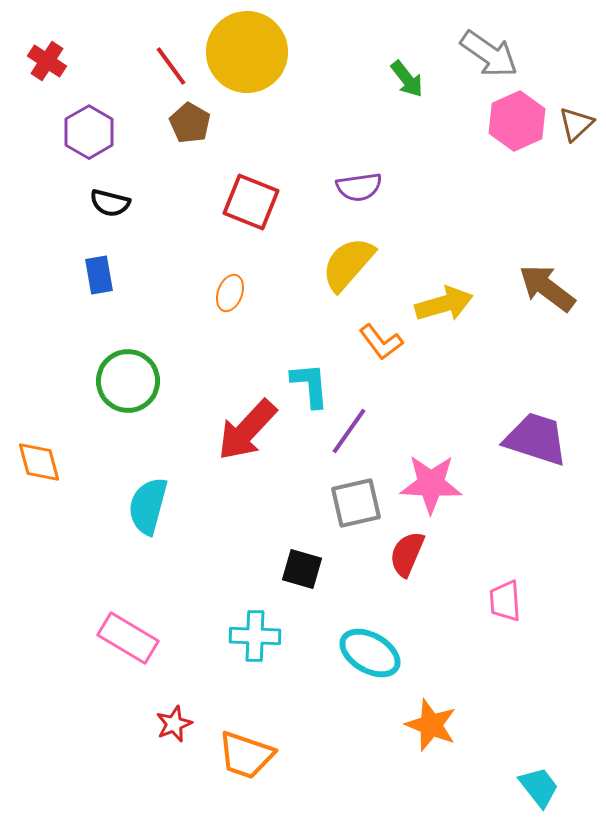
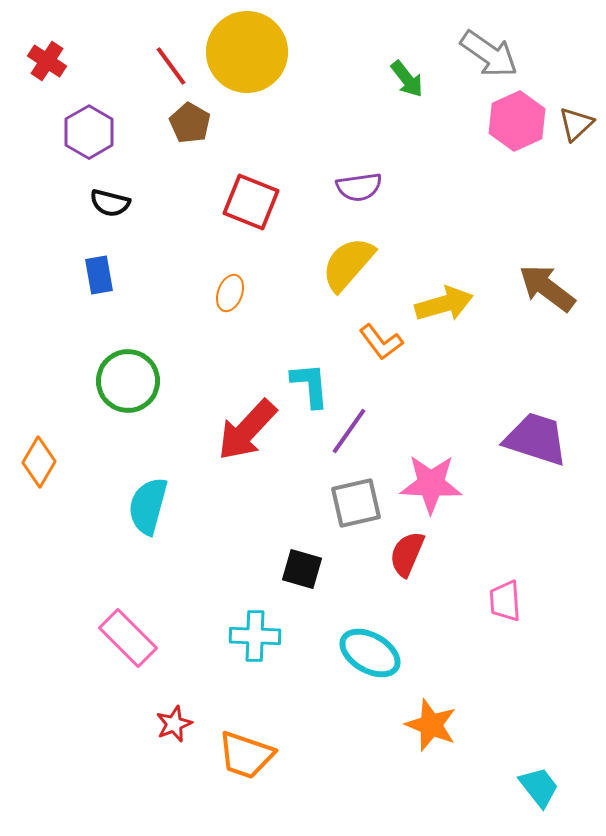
orange diamond: rotated 45 degrees clockwise
pink rectangle: rotated 14 degrees clockwise
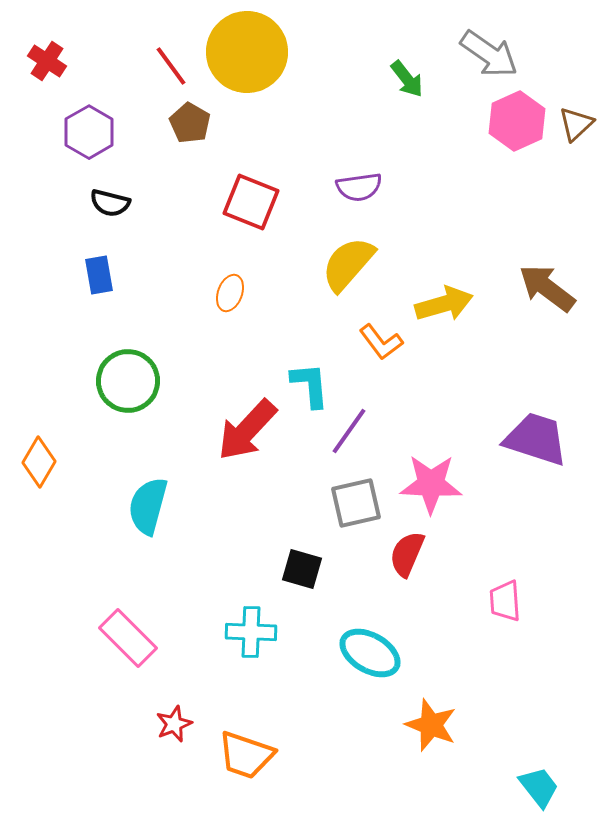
cyan cross: moved 4 px left, 4 px up
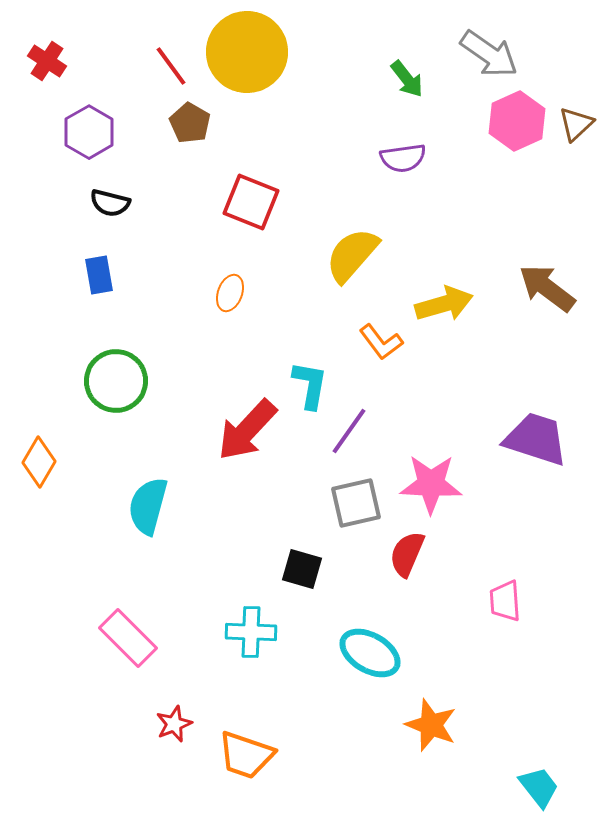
purple semicircle: moved 44 px right, 29 px up
yellow semicircle: moved 4 px right, 9 px up
green circle: moved 12 px left
cyan L-shape: rotated 15 degrees clockwise
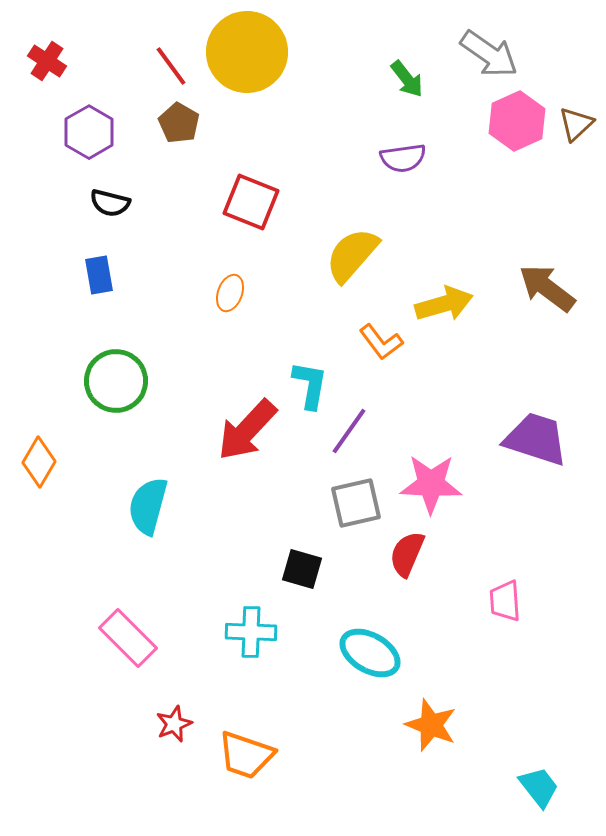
brown pentagon: moved 11 px left
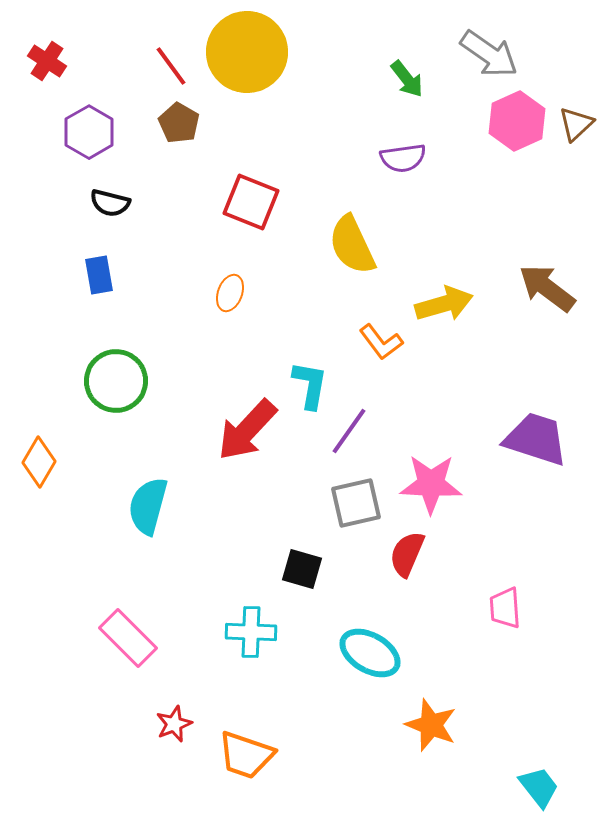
yellow semicircle: moved 10 px up; rotated 66 degrees counterclockwise
pink trapezoid: moved 7 px down
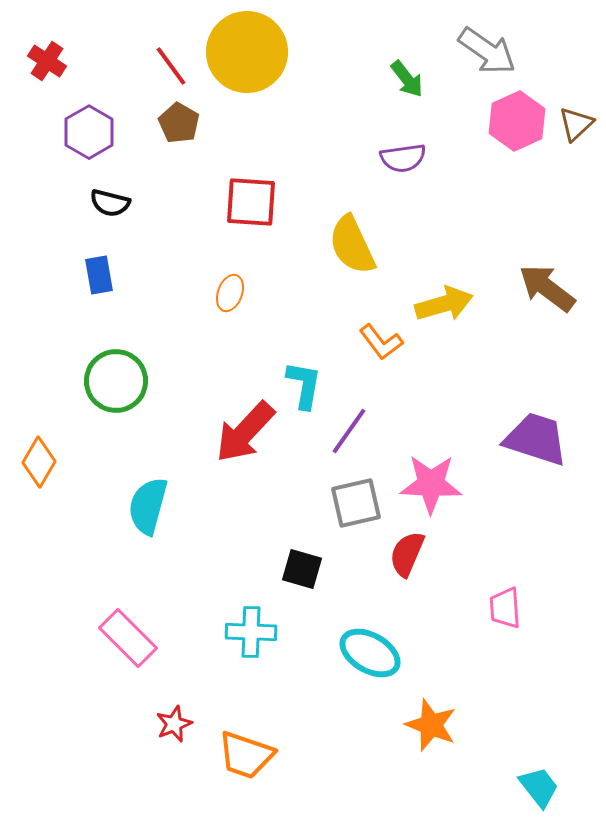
gray arrow: moved 2 px left, 3 px up
red square: rotated 18 degrees counterclockwise
cyan L-shape: moved 6 px left
red arrow: moved 2 px left, 2 px down
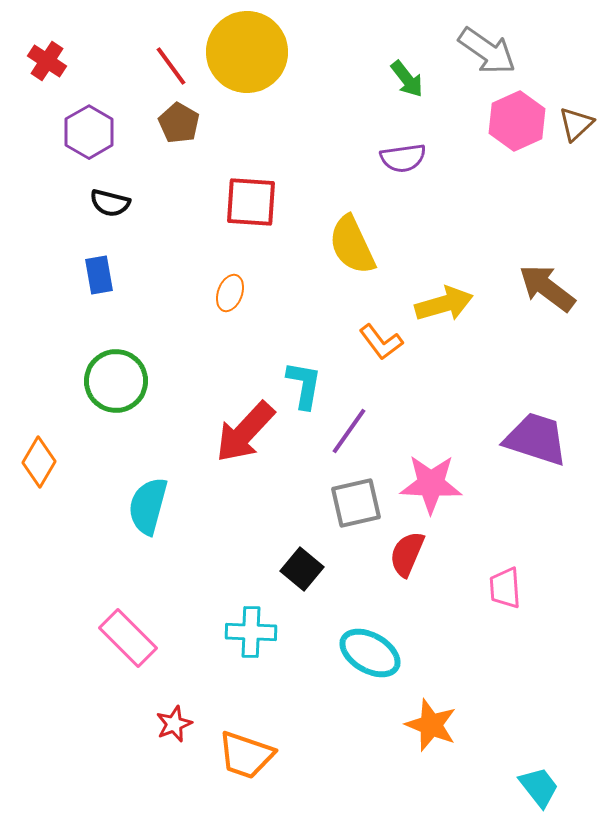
black square: rotated 24 degrees clockwise
pink trapezoid: moved 20 px up
